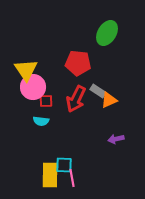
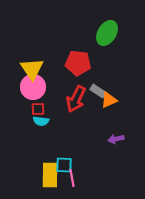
yellow triangle: moved 6 px right, 1 px up
red square: moved 8 px left, 8 px down
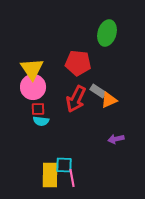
green ellipse: rotated 15 degrees counterclockwise
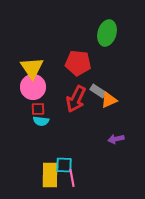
yellow triangle: moved 1 px up
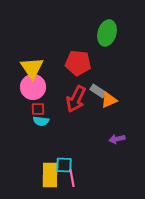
purple arrow: moved 1 px right
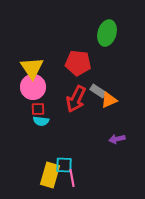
yellow rectangle: rotated 15 degrees clockwise
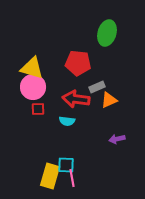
yellow triangle: rotated 40 degrees counterclockwise
gray rectangle: moved 1 px left, 4 px up; rotated 56 degrees counterclockwise
red arrow: rotated 72 degrees clockwise
cyan semicircle: moved 26 px right
cyan square: moved 2 px right
yellow rectangle: moved 1 px down
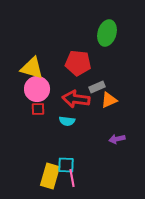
pink circle: moved 4 px right, 2 px down
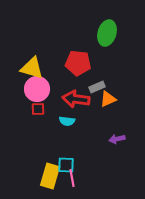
orange triangle: moved 1 px left, 1 px up
